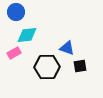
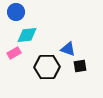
blue triangle: moved 1 px right, 1 px down
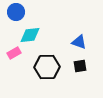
cyan diamond: moved 3 px right
blue triangle: moved 11 px right, 7 px up
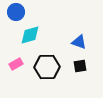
cyan diamond: rotated 10 degrees counterclockwise
pink rectangle: moved 2 px right, 11 px down
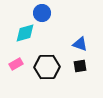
blue circle: moved 26 px right, 1 px down
cyan diamond: moved 5 px left, 2 px up
blue triangle: moved 1 px right, 2 px down
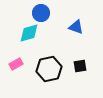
blue circle: moved 1 px left
cyan diamond: moved 4 px right
blue triangle: moved 4 px left, 17 px up
black hexagon: moved 2 px right, 2 px down; rotated 10 degrees counterclockwise
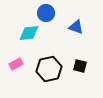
blue circle: moved 5 px right
cyan diamond: rotated 10 degrees clockwise
black square: rotated 24 degrees clockwise
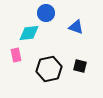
pink rectangle: moved 9 px up; rotated 72 degrees counterclockwise
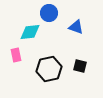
blue circle: moved 3 px right
cyan diamond: moved 1 px right, 1 px up
